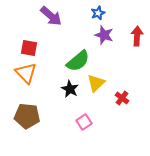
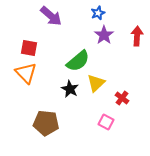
purple star: rotated 18 degrees clockwise
brown pentagon: moved 19 px right, 7 px down
pink square: moved 22 px right; rotated 28 degrees counterclockwise
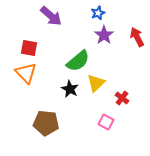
red arrow: moved 1 px down; rotated 30 degrees counterclockwise
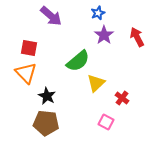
black star: moved 23 px left, 7 px down
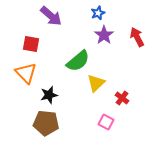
red square: moved 2 px right, 4 px up
black star: moved 2 px right, 1 px up; rotated 30 degrees clockwise
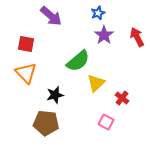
red square: moved 5 px left
black star: moved 6 px right
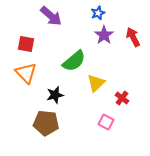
red arrow: moved 4 px left
green semicircle: moved 4 px left
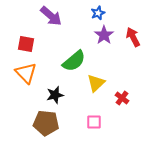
pink square: moved 12 px left; rotated 28 degrees counterclockwise
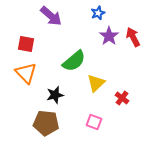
purple star: moved 5 px right, 1 px down
pink square: rotated 21 degrees clockwise
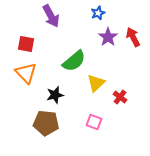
purple arrow: rotated 20 degrees clockwise
purple star: moved 1 px left, 1 px down
red cross: moved 2 px left, 1 px up
